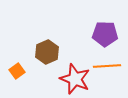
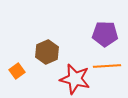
red star: rotated 8 degrees counterclockwise
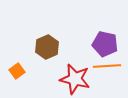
purple pentagon: moved 10 px down; rotated 10 degrees clockwise
brown hexagon: moved 5 px up
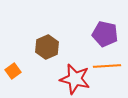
purple pentagon: moved 10 px up
orange square: moved 4 px left
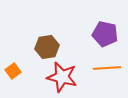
brown hexagon: rotated 15 degrees clockwise
orange line: moved 2 px down
red star: moved 13 px left, 2 px up
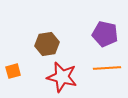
brown hexagon: moved 3 px up
orange square: rotated 21 degrees clockwise
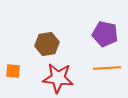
orange square: rotated 21 degrees clockwise
red star: moved 4 px left, 1 px down; rotated 8 degrees counterclockwise
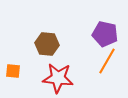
brown hexagon: rotated 15 degrees clockwise
orange line: moved 7 px up; rotated 56 degrees counterclockwise
